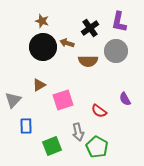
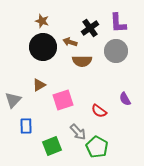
purple L-shape: moved 1 px left, 1 px down; rotated 15 degrees counterclockwise
brown arrow: moved 3 px right, 1 px up
brown semicircle: moved 6 px left
gray arrow: rotated 30 degrees counterclockwise
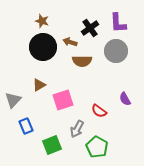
blue rectangle: rotated 21 degrees counterclockwise
gray arrow: moved 1 px left, 3 px up; rotated 72 degrees clockwise
green square: moved 1 px up
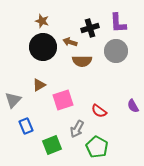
black cross: rotated 18 degrees clockwise
purple semicircle: moved 8 px right, 7 px down
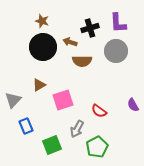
purple semicircle: moved 1 px up
green pentagon: rotated 15 degrees clockwise
